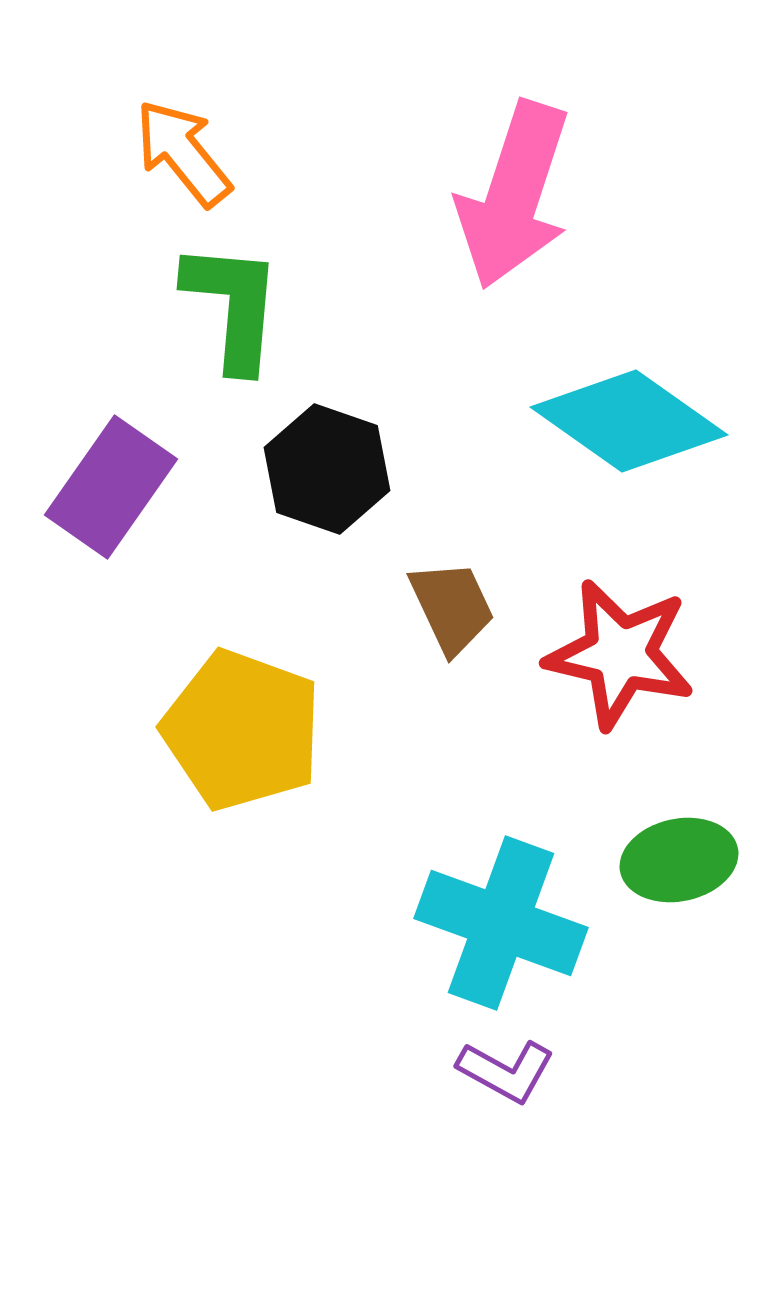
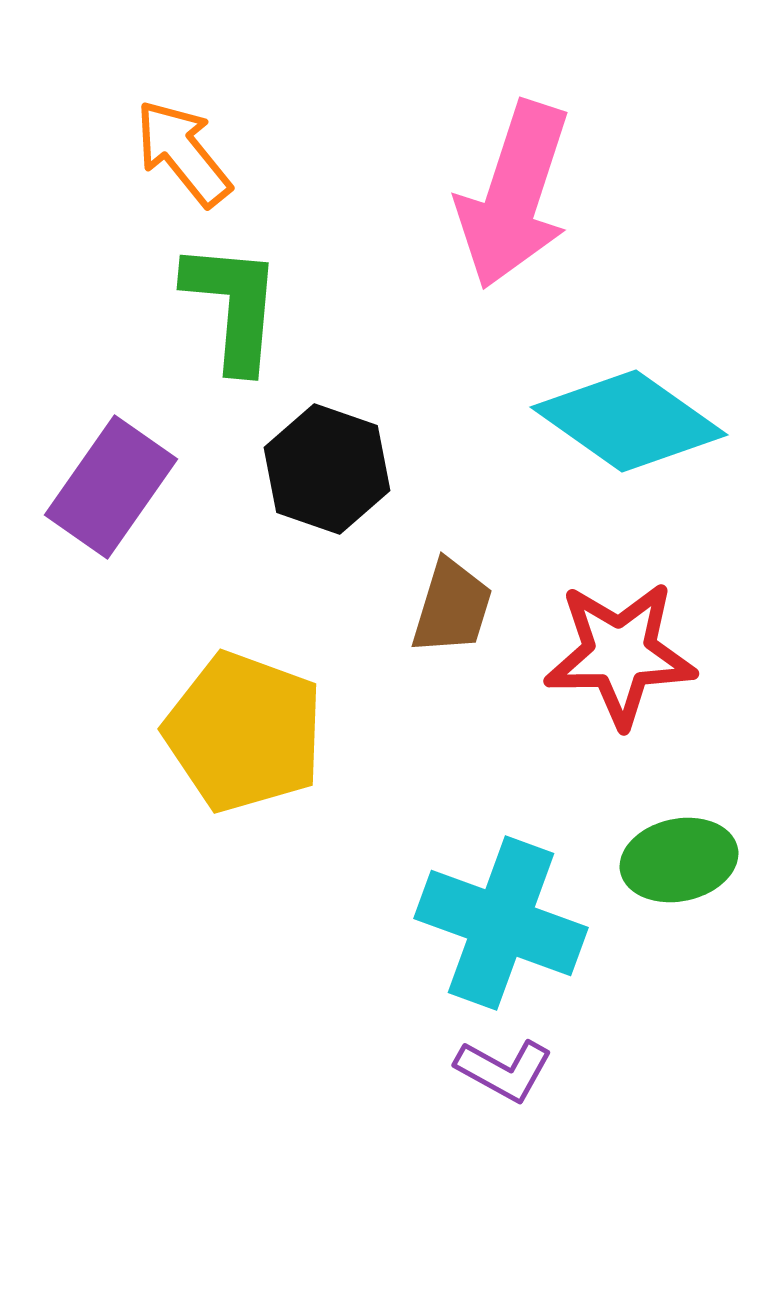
brown trapezoid: rotated 42 degrees clockwise
red star: rotated 14 degrees counterclockwise
yellow pentagon: moved 2 px right, 2 px down
purple L-shape: moved 2 px left, 1 px up
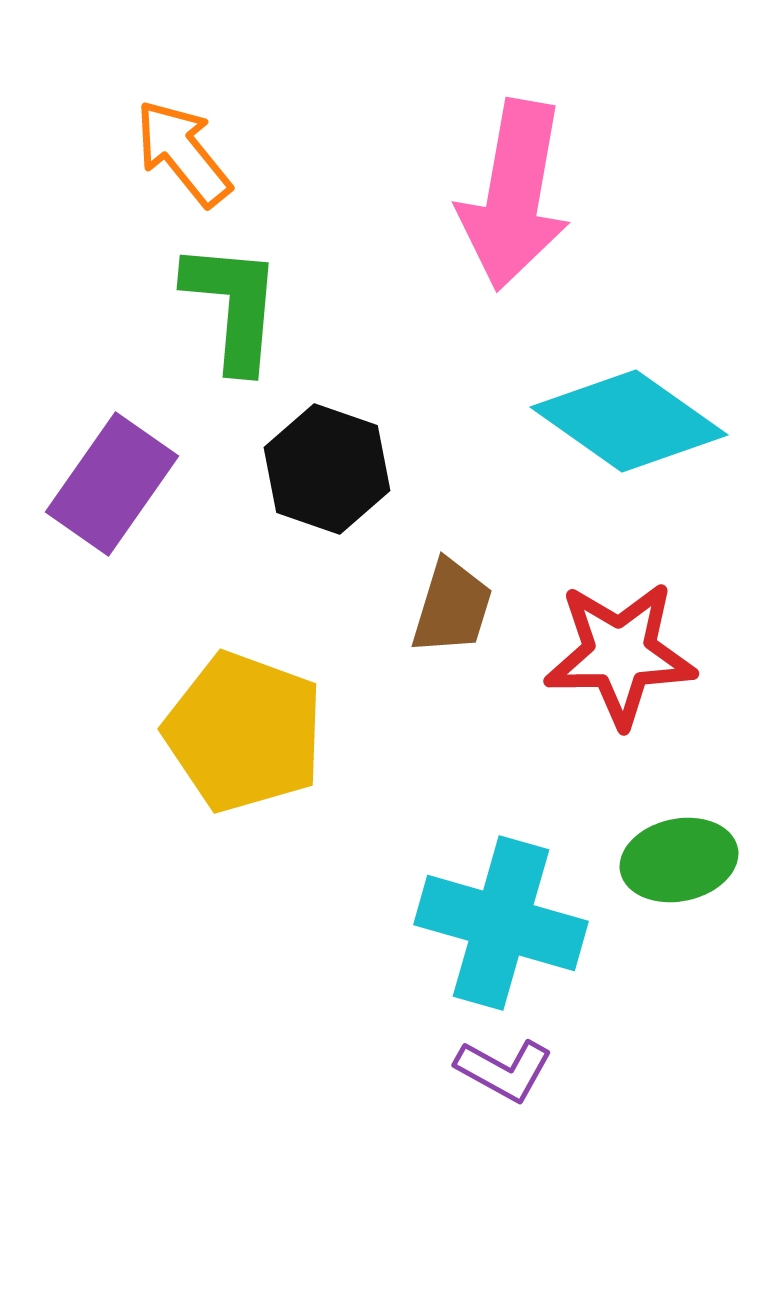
pink arrow: rotated 8 degrees counterclockwise
purple rectangle: moved 1 px right, 3 px up
cyan cross: rotated 4 degrees counterclockwise
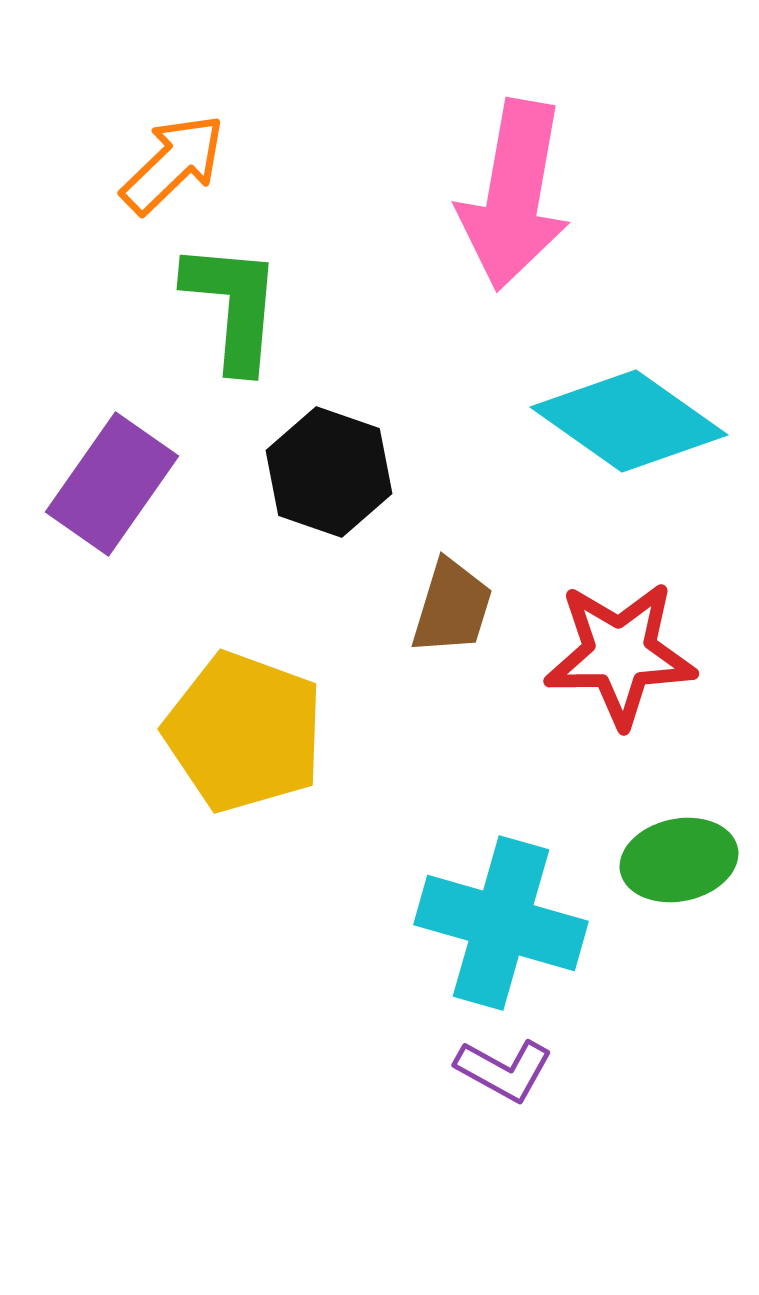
orange arrow: moved 10 px left, 11 px down; rotated 85 degrees clockwise
black hexagon: moved 2 px right, 3 px down
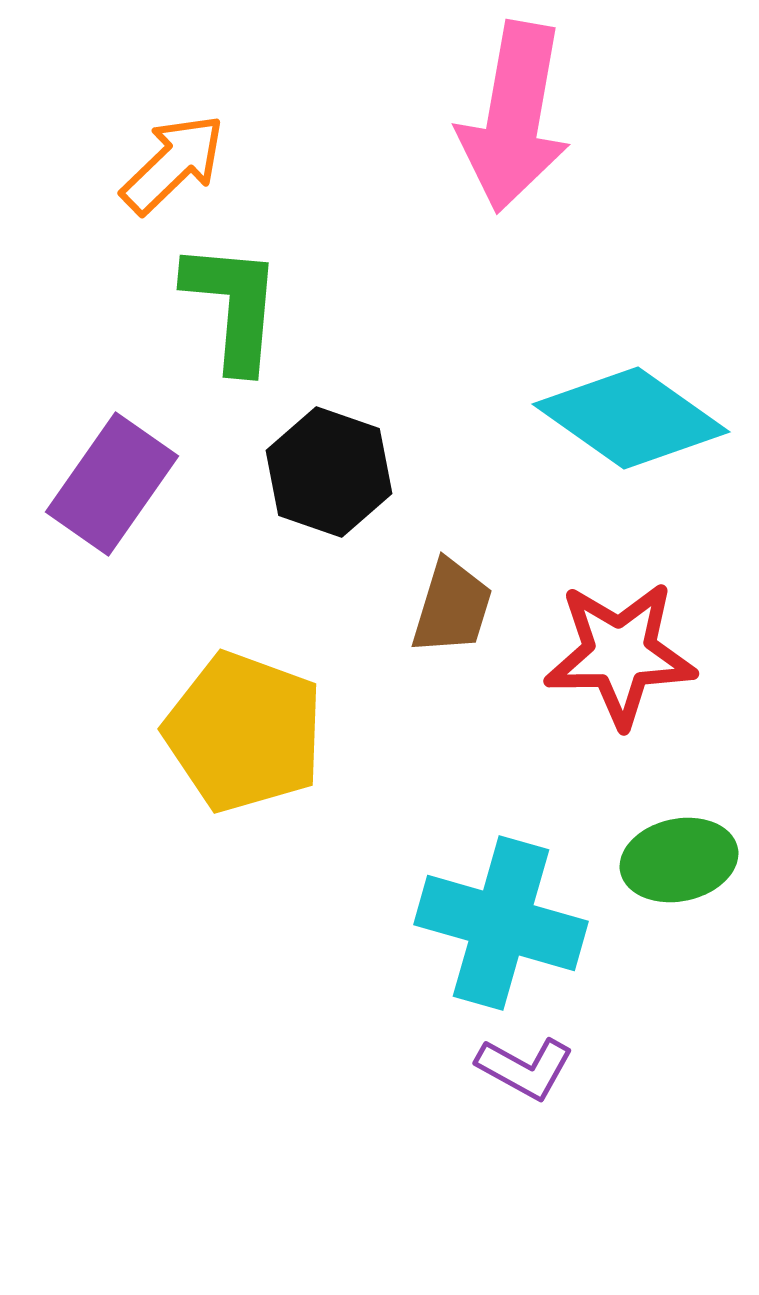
pink arrow: moved 78 px up
cyan diamond: moved 2 px right, 3 px up
purple L-shape: moved 21 px right, 2 px up
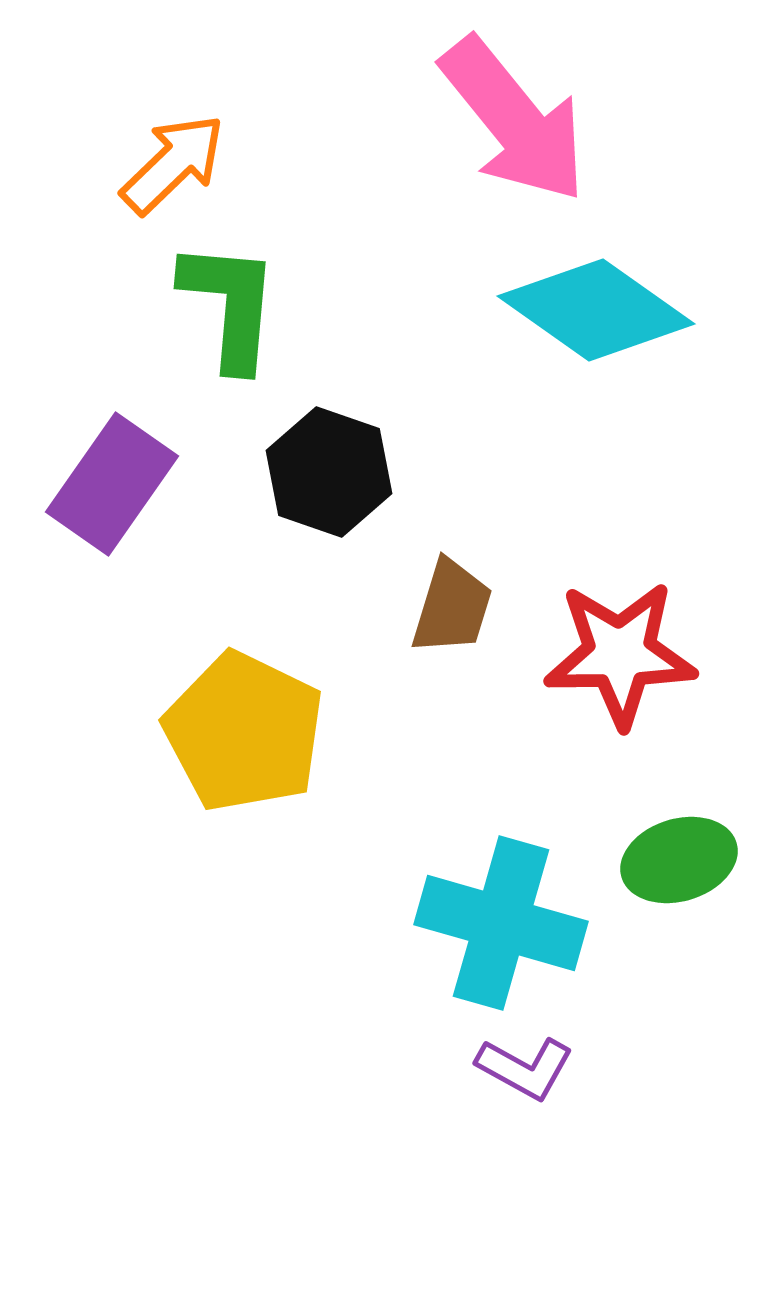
pink arrow: moved 3 px down; rotated 49 degrees counterclockwise
green L-shape: moved 3 px left, 1 px up
cyan diamond: moved 35 px left, 108 px up
yellow pentagon: rotated 6 degrees clockwise
green ellipse: rotated 5 degrees counterclockwise
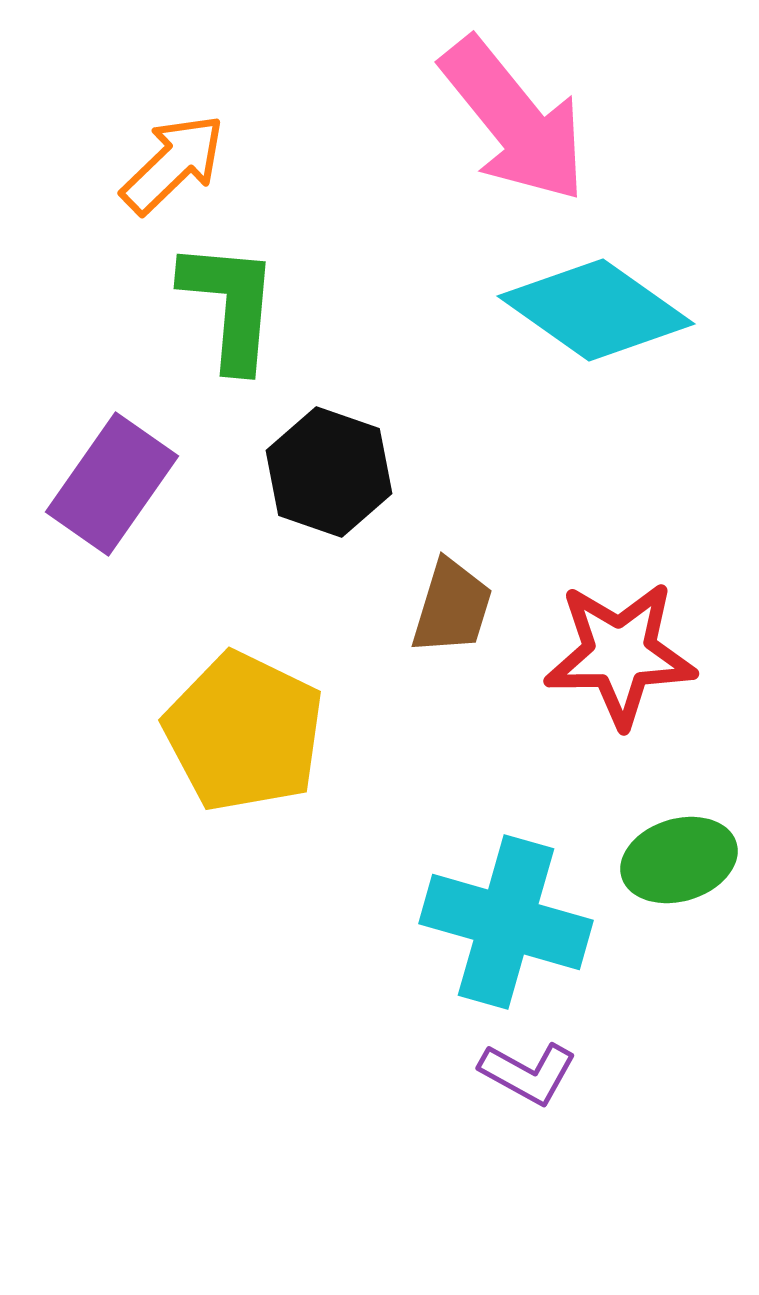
cyan cross: moved 5 px right, 1 px up
purple L-shape: moved 3 px right, 5 px down
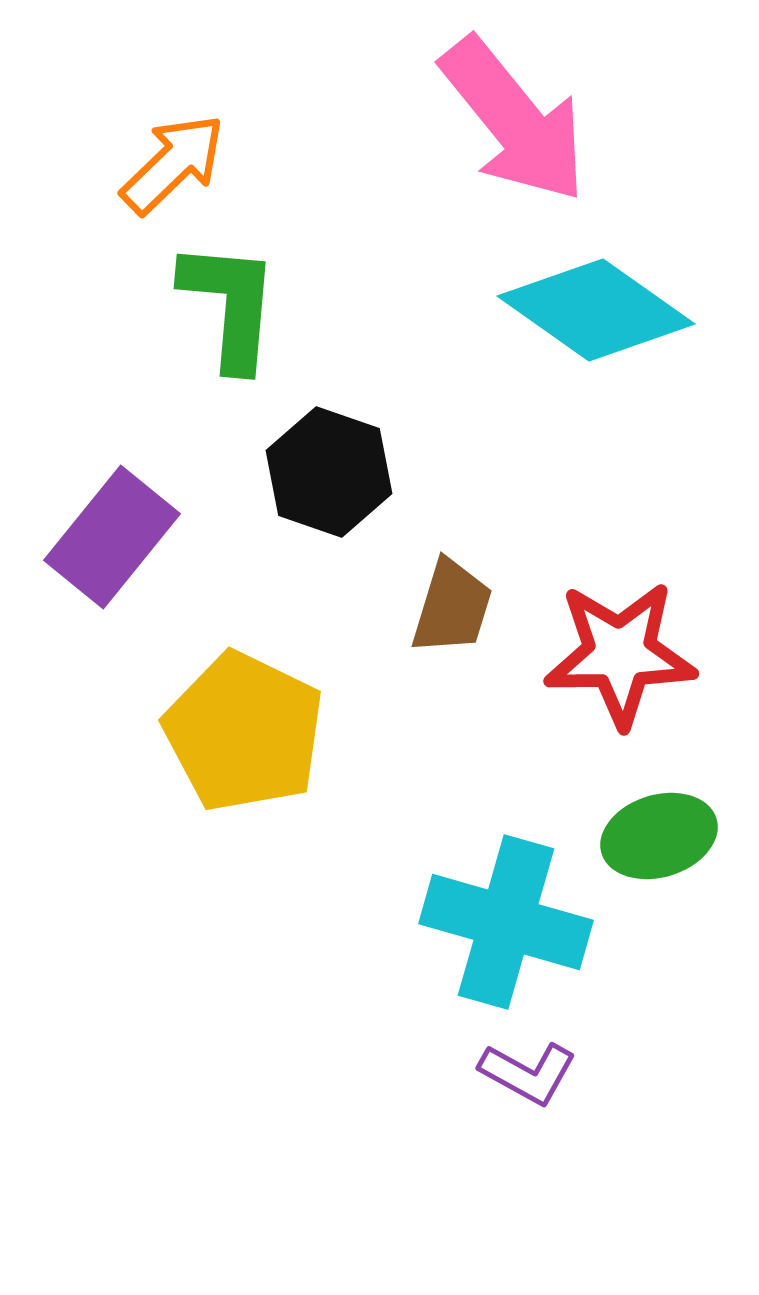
purple rectangle: moved 53 px down; rotated 4 degrees clockwise
green ellipse: moved 20 px left, 24 px up
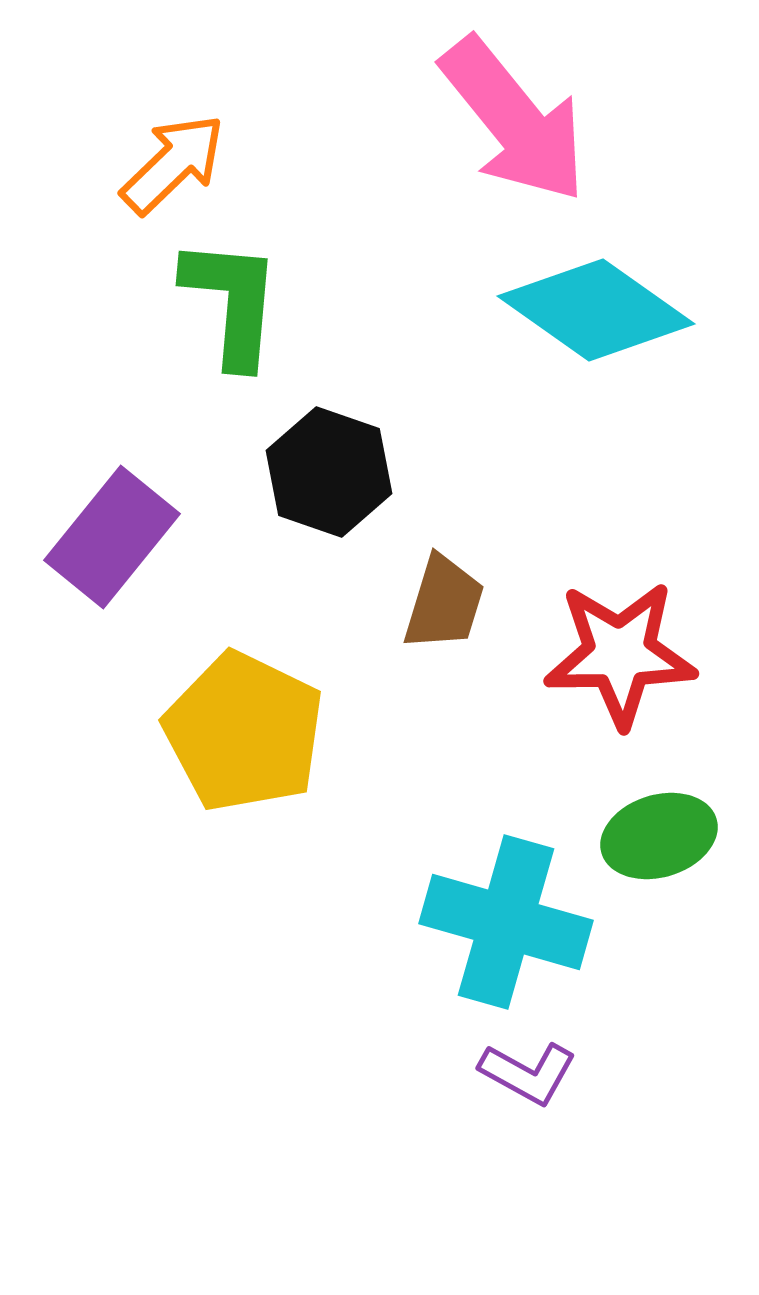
green L-shape: moved 2 px right, 3 px up
brown trapezoid: moved 8 px left, 4 px up
